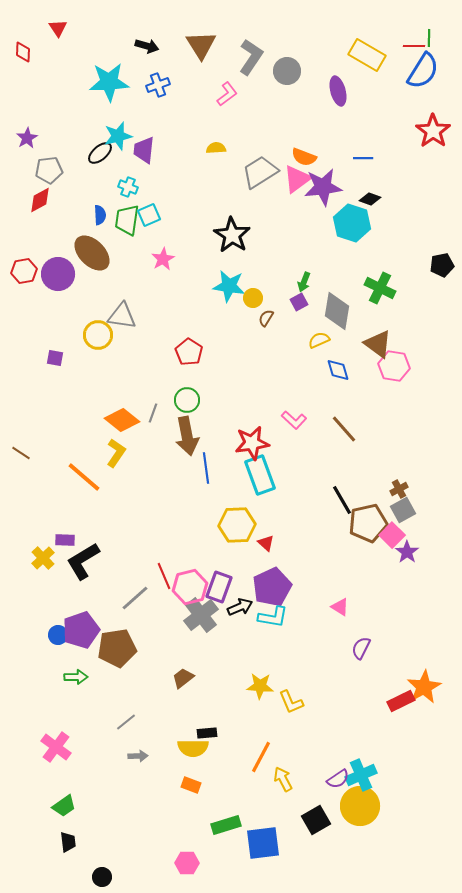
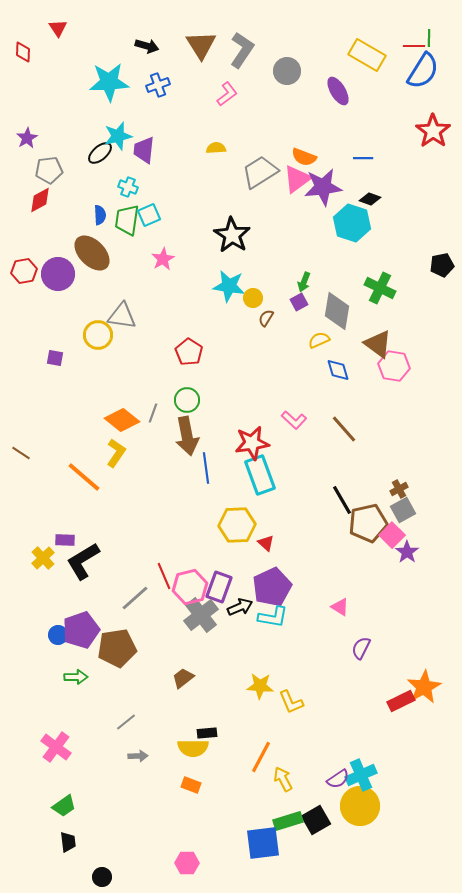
gray L-shape at (251, 57): moved 9 px left, 7 px up
purple ellipse at (338, 91): rotated 16 degrees counterclockwise
green rectangle at (226, 825): moved 62 px right, 4 px up
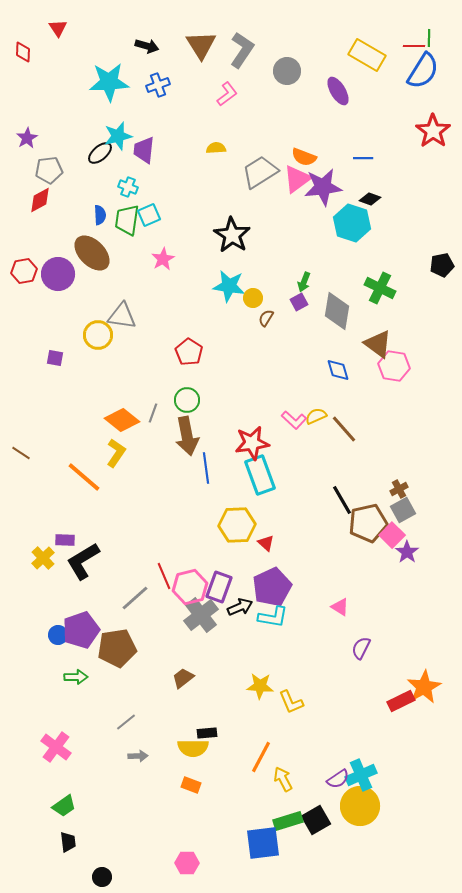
yellow semicircle at (319, 340): moved 3 px left, 76 px down
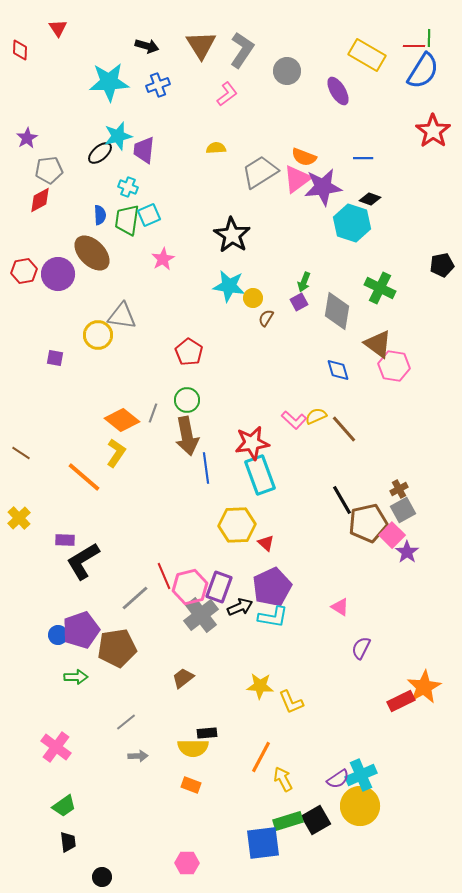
red diamond at (23, 52): moved 3 px left, 2 px up
yellow cross at (43, 558): moved 24 px left, 40 px up
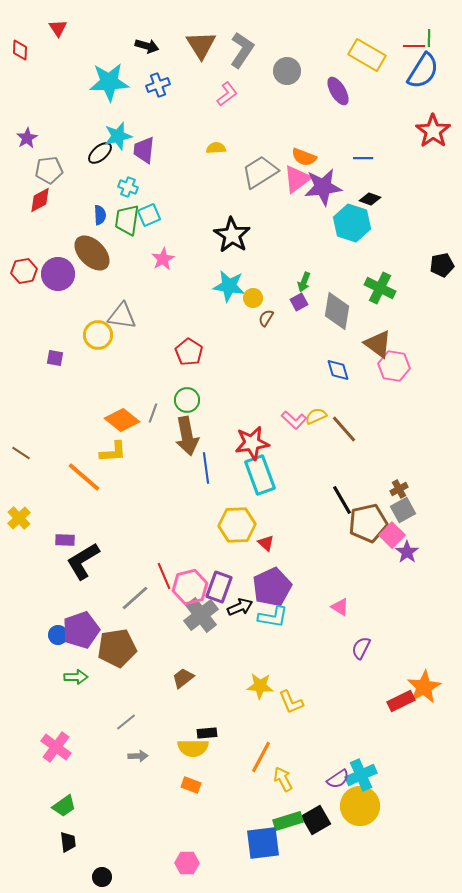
yellow L-shape at (116, 453): moved 3 px left, 1 px up; rotated 52 degrees clockwise
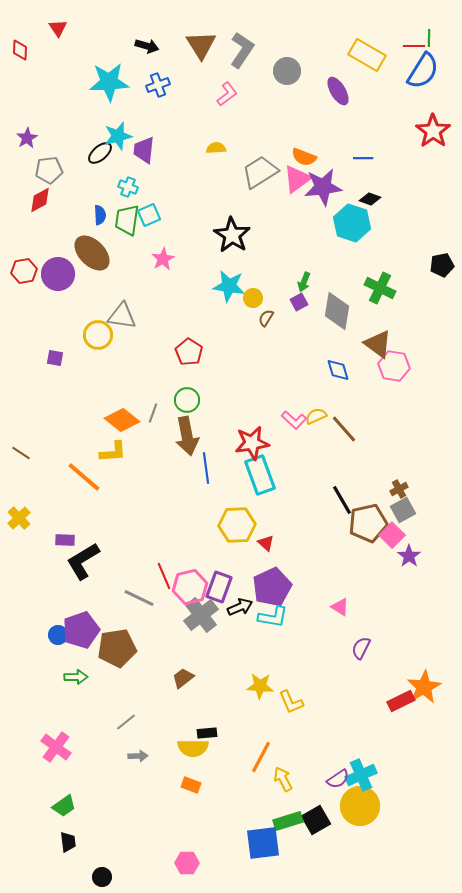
purple star at (407, 552): moved 2 px right, 4 px down
gray line at (135, 598): moved 4 px right; rotated 68 degrees clockwise
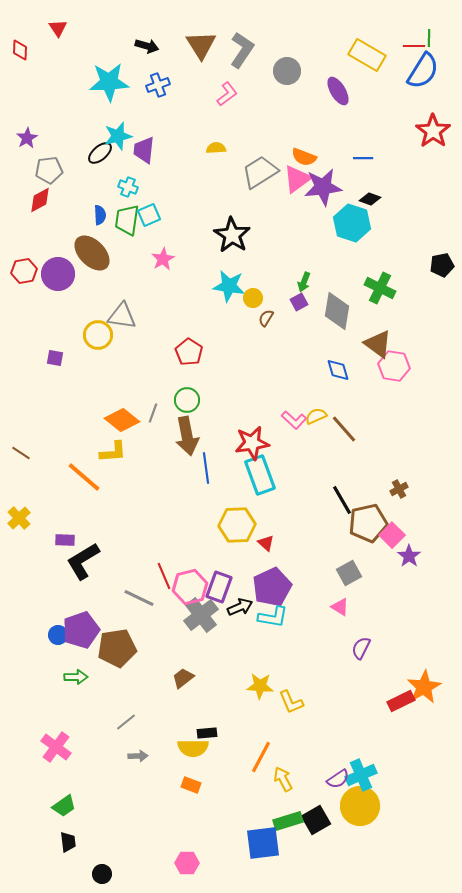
gray square at (403, 510): moved 54 px left, 63 px down
black circle at (102, 877): moved 3 px up
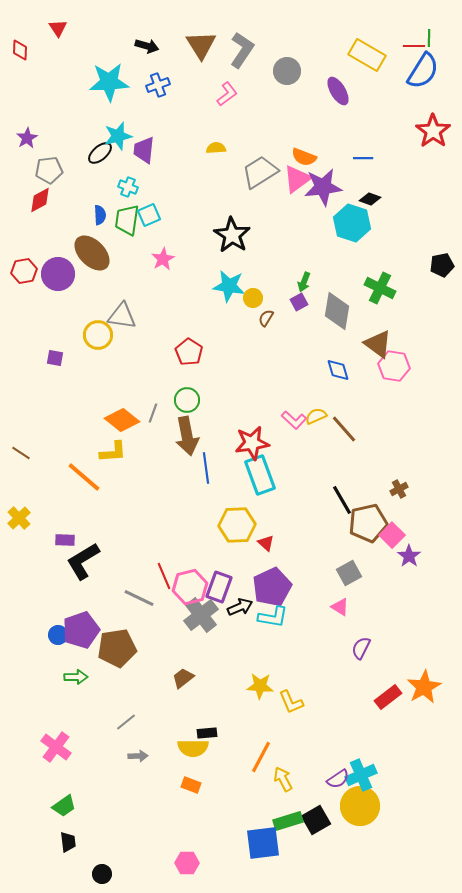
red rectangle at (401, 701): moved 13 px left, 4 px up; rotated 12 degrees counterclockwise
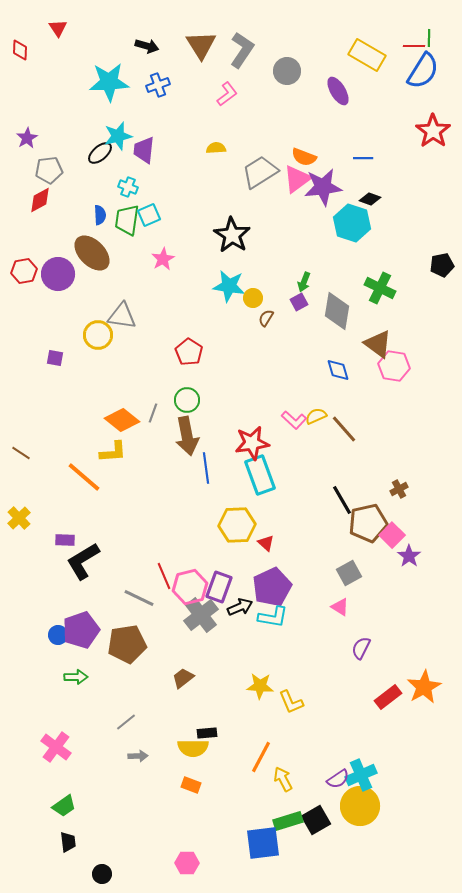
brown pentagon at (117, 648): moved 10 px right, 4 px up
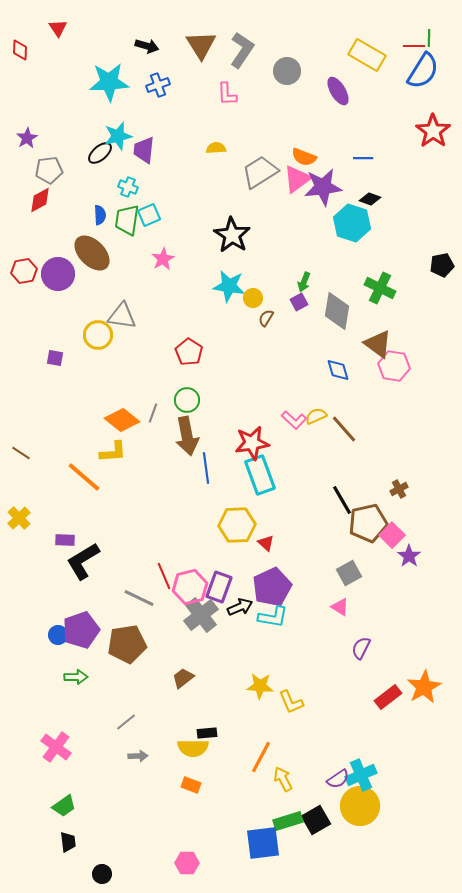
pink L-shape at (227, 94): rotated 125 degrees clockwise
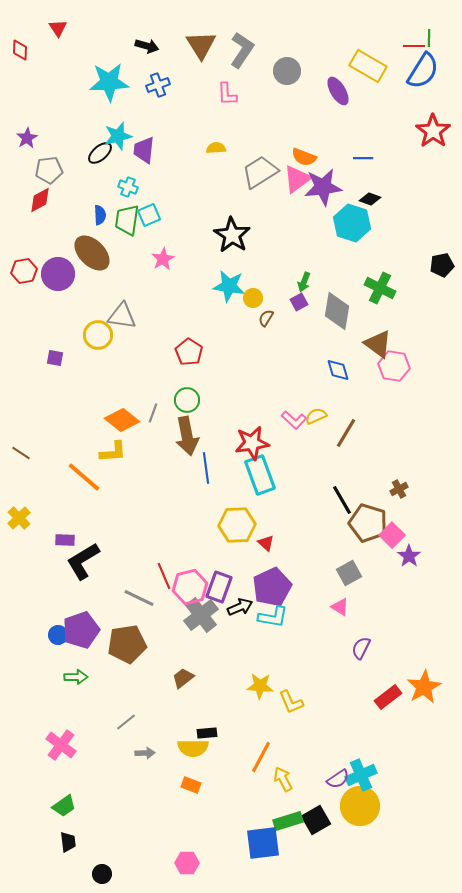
yellow rectangle at (367, 55): moved 1 px right, 11 px down
brown line at (344, 429): moved 2 px right, 4 px down; rotated 72 degrees clockwise
brown pentagon at (368, 523): rotated 30 degrees clockwise
pink cross at (56, 747): moved 5 px right, 2 px up
gray arrow at (138, 756): moved 7 px right, 3 px up
